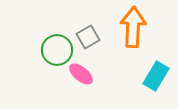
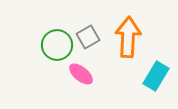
orange arrow: moved 5 px left, 10 px down
green circle: moved 5 px up
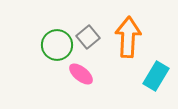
gray square: rotated 10 degrees counterclockwise
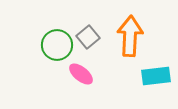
orange arrow: moved 2 px right, 1 px up
cyan rectangle: rotated 52 degrees clockwise
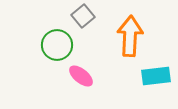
gray square: moved 5 px left, 21 px up
pink ellipse: moved 2 px down
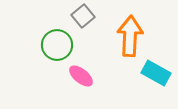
cyan rectangle: moved 3 px up; rotated 36 degrees clockwise
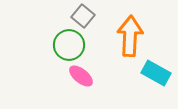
gray square: rotated 10 degrees counterclockwise
green circle: moved 12 px right
